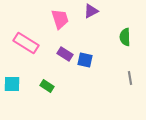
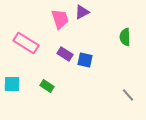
purple triangle: moved 9 px left, 1 px down
gray line: moved 2 px left, 17 px down; rotated 32 degrees counterclockwise
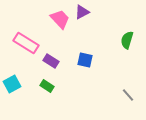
pink trapezoid: rotated 25 degrees counterclockwise
green semicircle: moved 2 px right, 3 px down; rotated 18 degrees clockwise
purple rectangle: moved 14 px left, 7 px down
cyan square: rotated 30 degrees counterclockwise
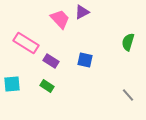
green semicircle: moved 1 px right, 2 px down
cyan square: rotated 24 degrees clockwise
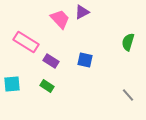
pink rectangle: moved 1 px up
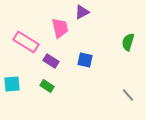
pink trapezoid: moved 9 px down; rotated 30 degrees clockwise
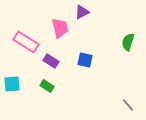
gray line: moved 10 px down
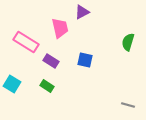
cyan square: rotated 36 degrees clockwise
gray line: rotated 32 degrees counterclockwise
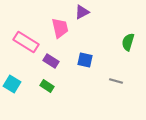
gray line: moved 12 px left, 24 px up
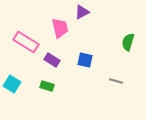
purple rectangle: moved 1 px right, 1 px up
green rectangle: rotated 16 degrees counterclockwise
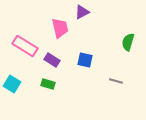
pink rectangle: moved 1 px left, 4 px down
green rectangle: moved 1 px right, 2 px up
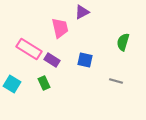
green semicircle: moved 5 px left
pink rectangle: moved 4 px right, 3 px down
green rectangle: moved 4 px left, 1 px up; rotated 48 degrees clockwise
